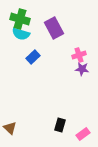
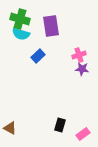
purple rectangle: moved 3 px left, 2 px up; rotated 20 degrees clockwise
blue rectangle: moved 5 px right, 1 px up
brown triangle: rotated 16 degrees counterclockwise
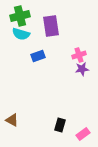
green cross: moved 3 px up; rotated 30 degrees counterclockwise
blue rectangle: rotated 24 degrees clockwise
purple star: rotated 16 degrees counterclockwise
brown triangle: moved 2 px right, 8 px up
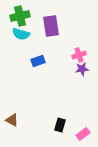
blue rectangle: moved 5 px down
